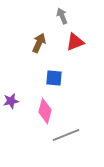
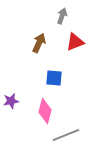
gray arrow: rotated 42 degrees clockwise
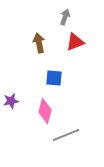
gray arrow: moved 3 px right, 1 px down
brown arrow: rotated 36 degrees counterclockwise
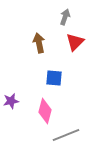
red triangle: rotated 24 degrees counterclockwise
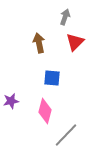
blue square: moved 2 px left
gray line: rotated 24 degrees counterclockwise
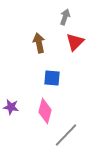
purple star: moved 6 px down; rotated 21 degrees clockwise
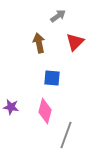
gray arrow: moved 7 px left, 1 px up; rotated 35 degrees clockwise
gray line: rotated 24 degrees counterclockwise
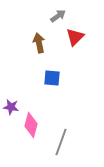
red triangle: moved 5 px up
pink diamond: moved 14 px left, 14 px down
gray line: moved 5 px left, 7 px down
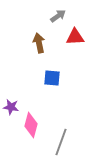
red triangle: rotated 42 degrees clockwise
